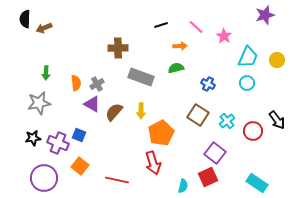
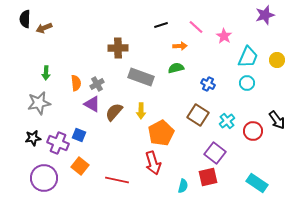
red square: rotated 12 degrees clockwise
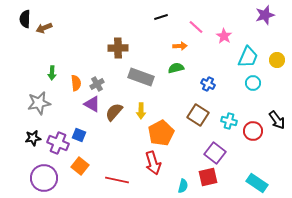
black line: moved 8 px up
green arrow: moved 6 px right
cyan circle: moved 6 px right
cyan cross: moved 2 px right; rotated 35 degrees counterclockwise
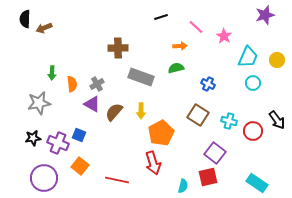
orange semicircle: moved 4 px left, 1 px down
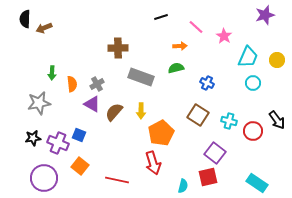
blue cross: moved 1 px left, 1 px up
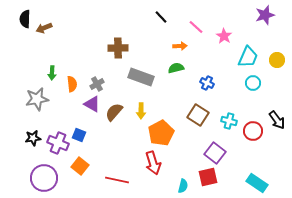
black line: rotated 64 degrees clockwise
gray star: moved 2 px left, 4 px up
